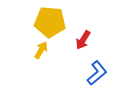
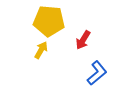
yellow pentagon: moved 1 px left, 1 px up
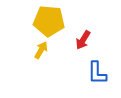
blue L-shape: rotated 130 degrees clockwise
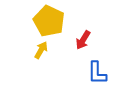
yellow pentagon: rotated 20 degrees clockwise
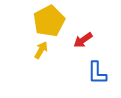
yellow pentagon: rotated 20 degrees clockwise
red arrow: rotated 24 degrees clockwise
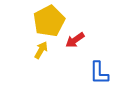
red arrow: moved 8 px left
blue L-shape: moved 2 px right
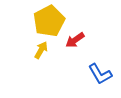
blue L-shape: moved 1 px right, 1 px down; rotated 30 degrees counterclockwise
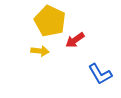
yellow pentagon: moved 1 px right; rotated 20 degrees counterclockwise
yellow arrow: moved 1 px left, 1 px down; rotated 66 degrees clockwise
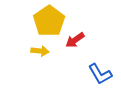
yellow pentagon: moved 1 px left; rotated 12 degrees clockwise
